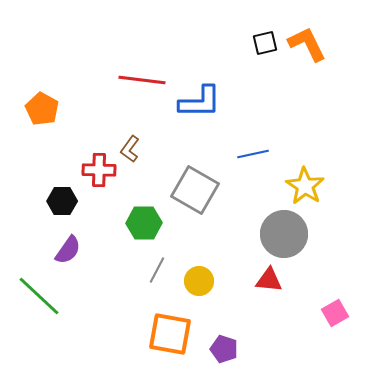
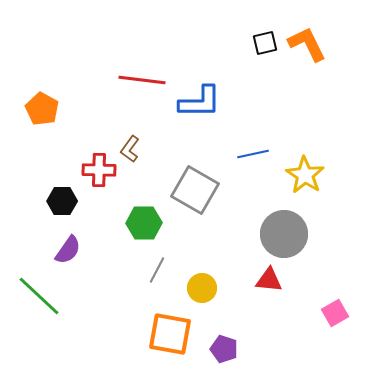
yellow star: moved 11 px up
yellow circle: moved 3 px right, 7 px down
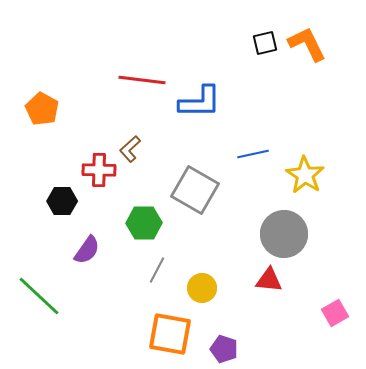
brown L-shape: rotated 12 degrees clockwise
purple semicircle: moved 19 px right
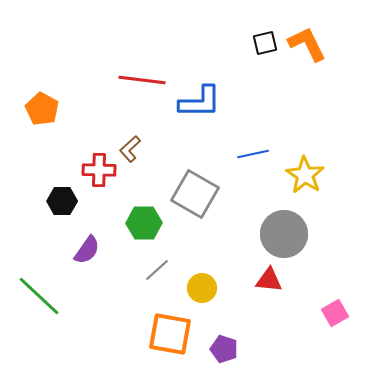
gray square: moved 4 px down
gray line: rotated 20 degrees clockwise
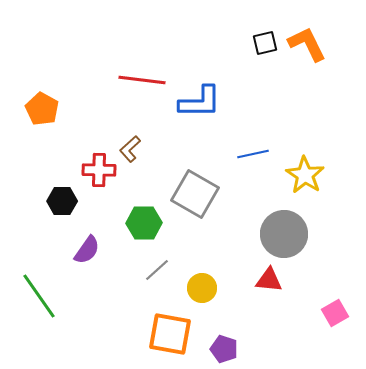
green line: rotated 12 degrees clockwise
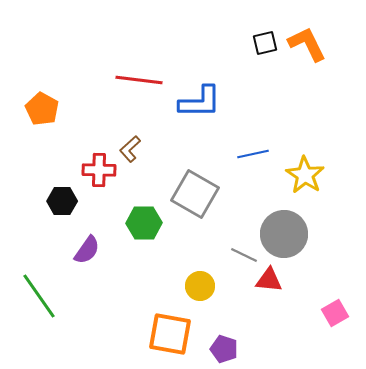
red line: moved 3 px left
gray line: moved 87 px right, 15 px up; rotated 68 degrees clockwise
yellow circle: moved 2 px left, 2 px up
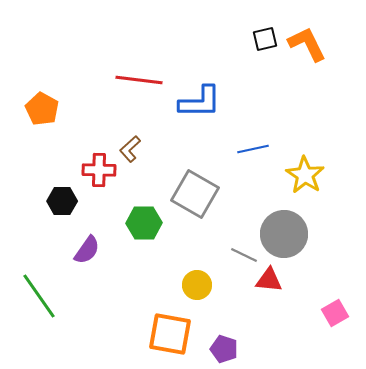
black square: moved 4 px up
blue line: moved 5 px up
yellow circle: moved 3 px left, 1 px up
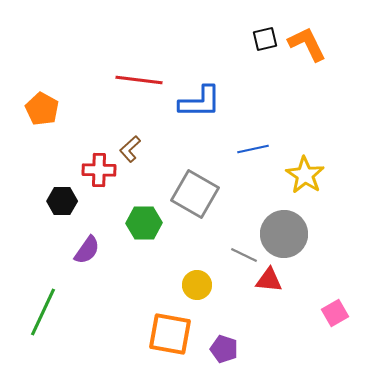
green line: moved 4 px right, 16 px down; rotated 60 degrees clockwise
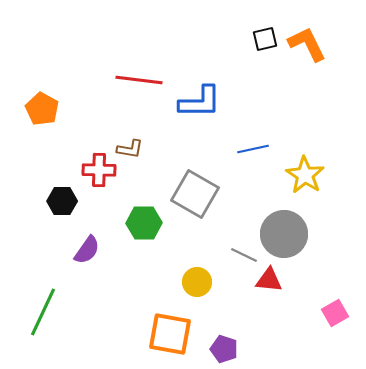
brown L-shape: rotated 128 degrees counterclockwise
yellow circle: moved 3 px up
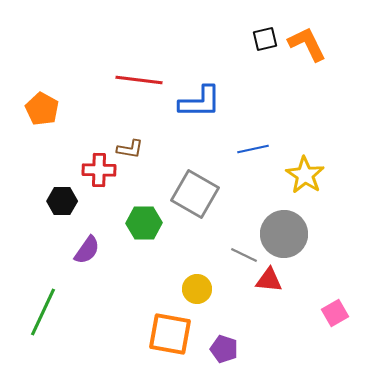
yellow circle: moved 7 px down
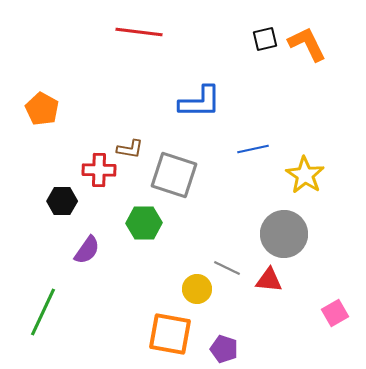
red line: moved 48 px up
gray square: moved 21 px left, 19 px up; rotated 12 degrees counterclockwise
gray line: moved 17 px left, 13 px down
